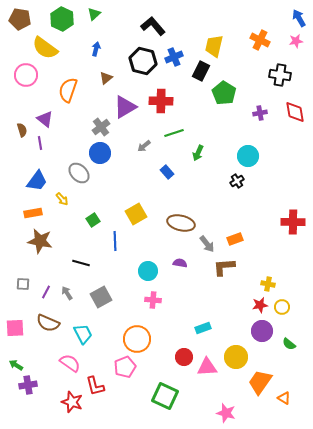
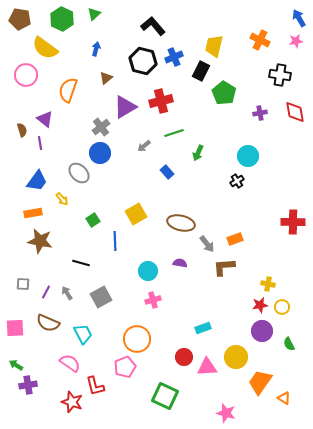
red cross at (161, 101): rotated 15 degrees counterclockwise
pink cross at (153, 300): rotated 21 degrees counterclockwise
green semicircle at (289, 344): rotated 24 degrees clockwise
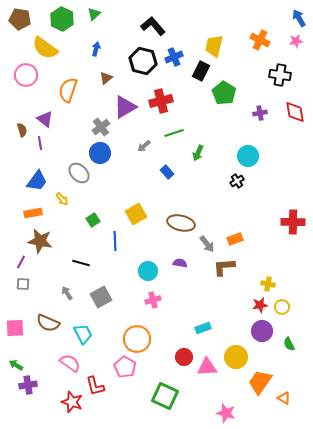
purple line at (46, 292): moved 25 px left, 30 px up
pink pentagon at (125, 367): rotated 20 degrees counterclockwise
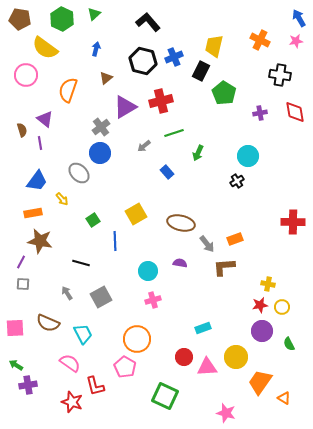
black L-shape at (153, 26): moved 5 px left, 4 px up
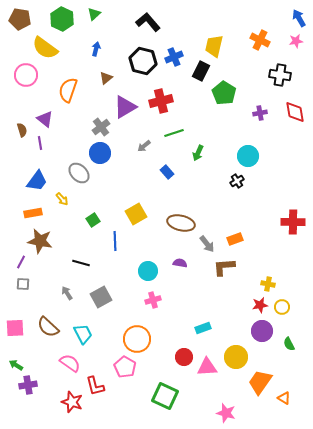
brown semicircle at (48, 323): moved 4 px down; rotated 20 degrees clockwise
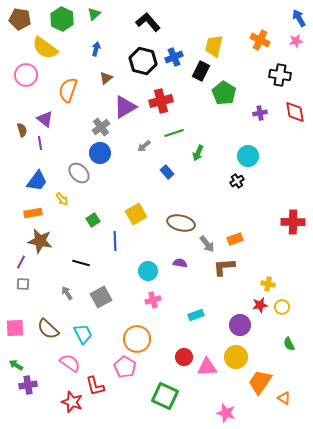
brown semicircle at (48, 327): moved 2 px down
cyan rectangle at (203, 328): moved 7 px left, 13 px up
purple circle at (262, 331): moved 22 px left, 6 px up
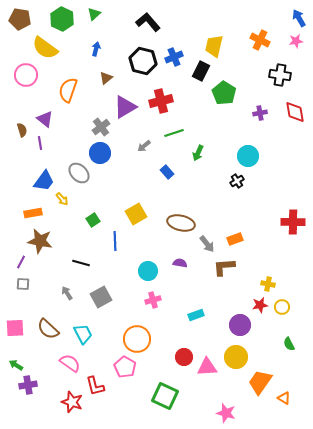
blue trapezoid at (37, 181): moved 7 px right
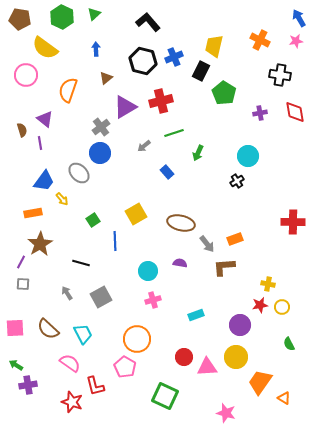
green hexagon at (62, 19): moved 2 px up
blue arrow at (96, 49): rotated 16 degrees counterclockwise
brown star at (40, 241): moved 3 px down; rotated 30 degrees clockwise
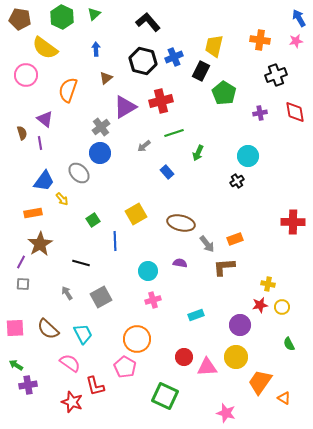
orange cross at (260, 40): rotated 18 degrees counterclockwise
black cross at (280, 75): moved 4 px left; rotated 30 degrees counterclockwise
brown semicircle at (22, 130): moved 3 px down
